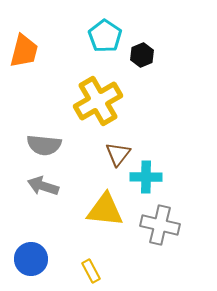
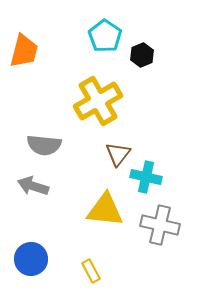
cyan cross: rotated 12 degrees clockwise
gray arrow: moved 10 px left
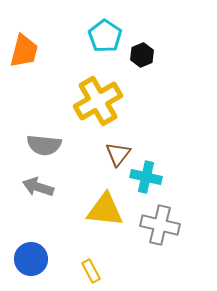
gray arrow: moved 5 px right, 1 px down
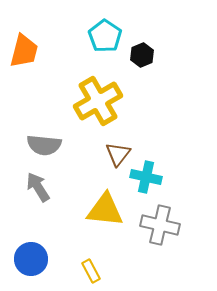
gray arrow: rotated 40 degrees clockwise
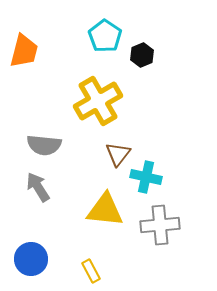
gray cross: rotated 18 degrees counterclockwise
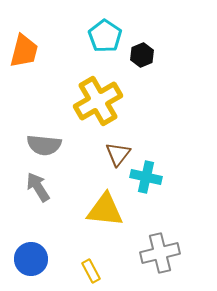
gray cross: moved 28 px down; rotated 9 degrees counterclockwise
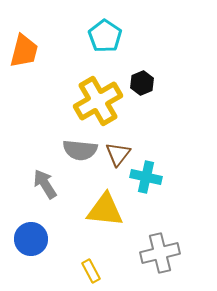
black hexagon: moved 28 px down
gray semicircle: moved 36 px right, 5 px down
gray arrow: moved 7 px right, 3 px up
blue circle: moved 20 px up
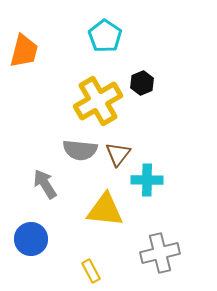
cyan cross: moved 1 px right, 3 px down; rotated 12 degrees counterclockwise
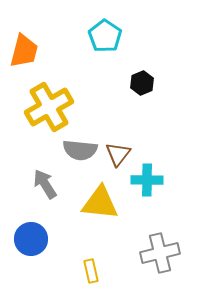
yellow cross: moved 49 px left, 6 px down
yellow triangle: moved 5 px left, 7 px up
yellow rectangle: rotated 15 degrees clockwise
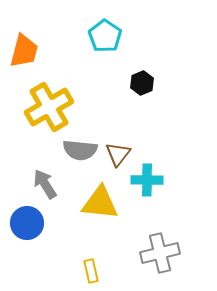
blue circle: moved 4 px left, 16 px up
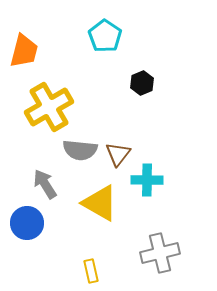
yellow triangle: rotated 24 degrees clockwise
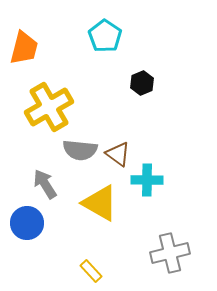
orange trapezoid: moved 3 px up
brown triangle: rotated 32 degrees counterclockwise
gray cross: moved 10 px right
yellow rectangle: rotated 30 degrees counterclockwise
